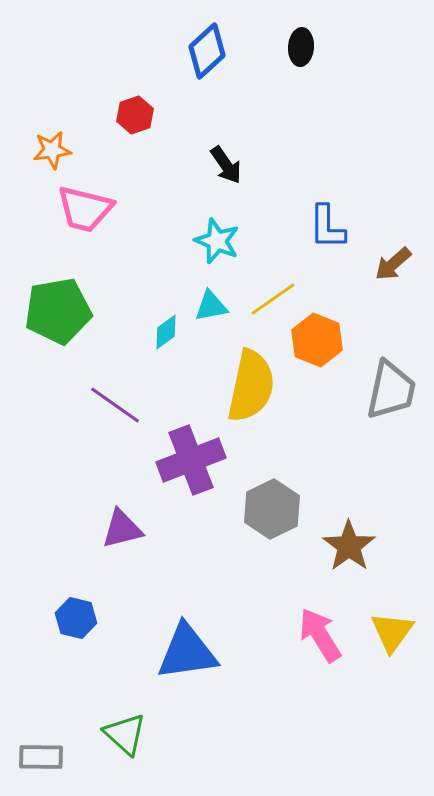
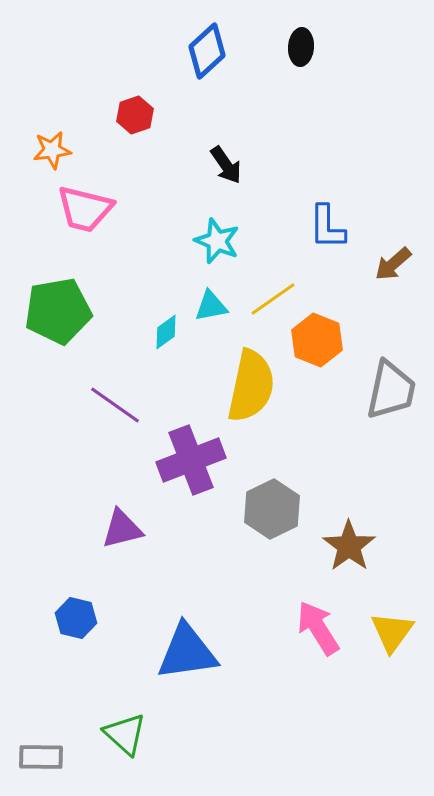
pink arrow: moved 2 px left, 7 px up
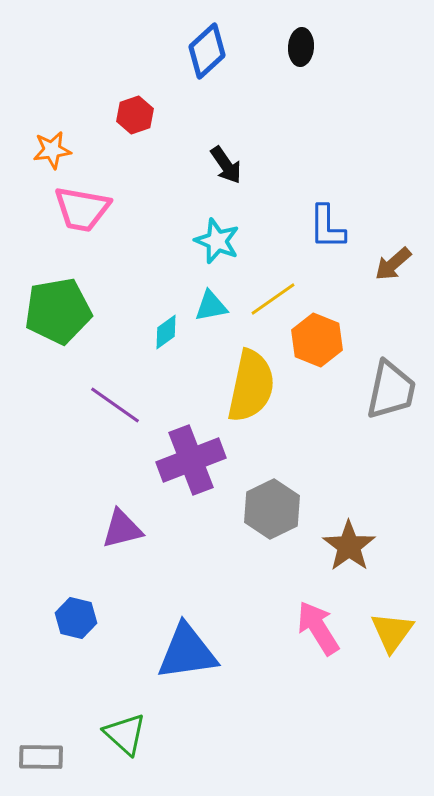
pink trapezoid: moved 3 px left; rotated 4 degrees counterclockwise
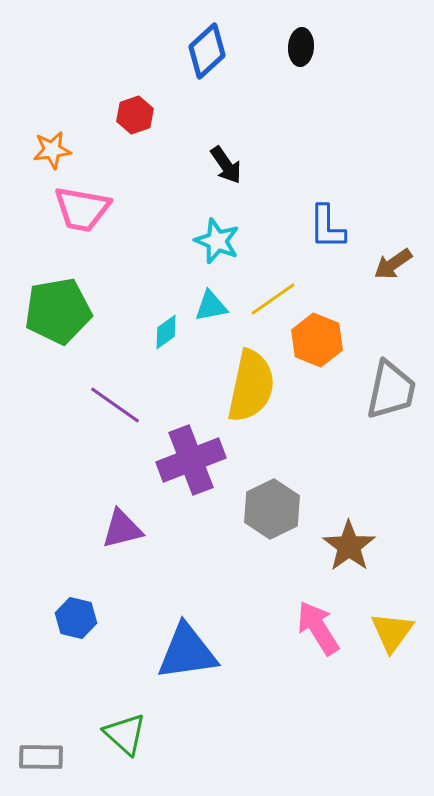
brown arrow: rotated 6 degrees clockwise
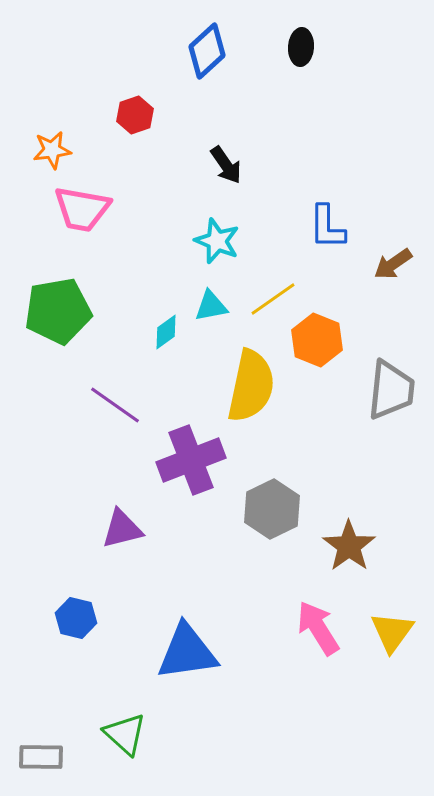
gray trapezoid: rotated 6 degrees counterclockwise
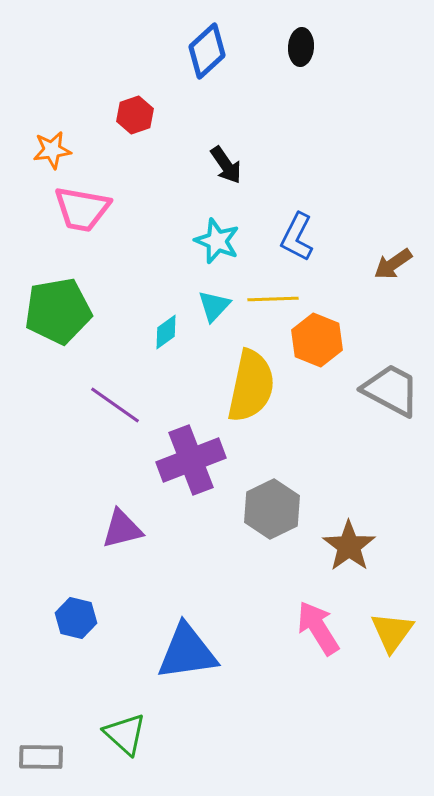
blue L-shape: moved 30 px left, 10 px down; rotated 27 degrees clockwise
yellow line: rotated 33 degrees clockwise
cyan triangle: moved 3 px right; rotated 36 degrees counterclockwise
gray trapezoid: rotated 68 degrees counterclockwise
